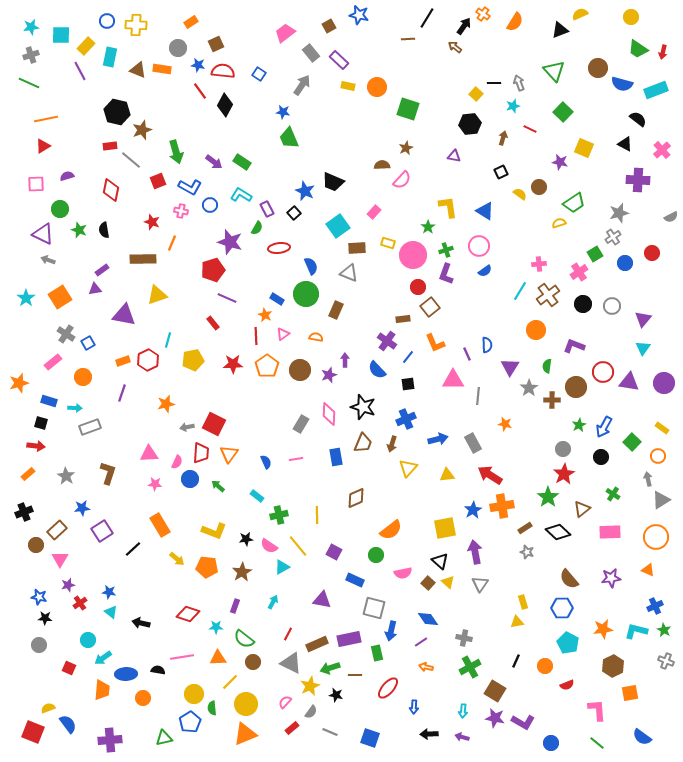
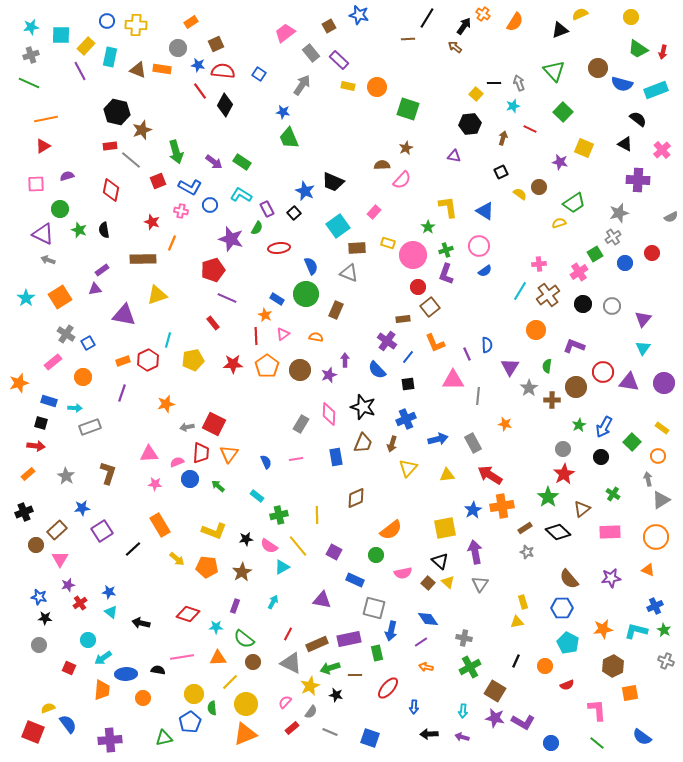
purple star at (230, 242): moved 1 px right, 3 px up
pink semicircle at (177, 462): rotated 136 degrees counterclockwise
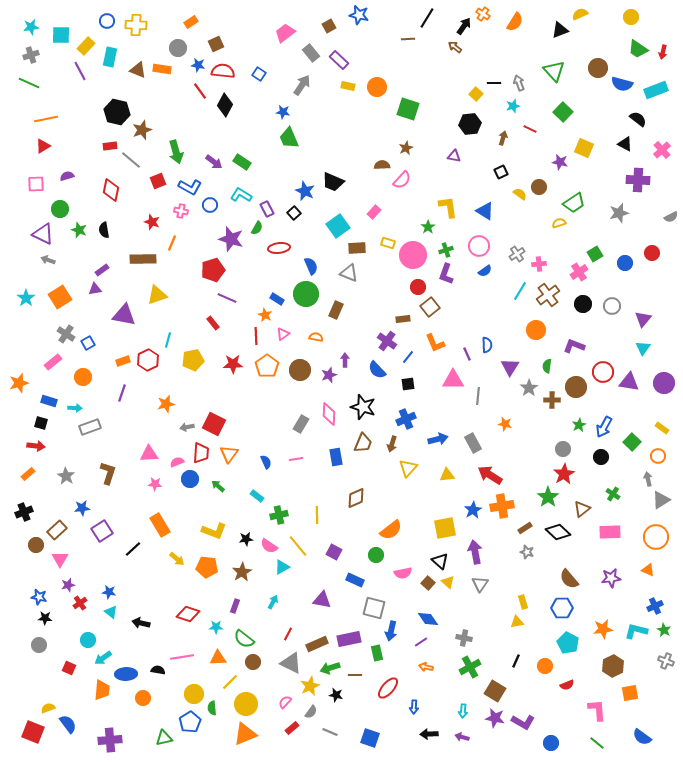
gray cross at (613, 237): moved 96 px left, 17 px down
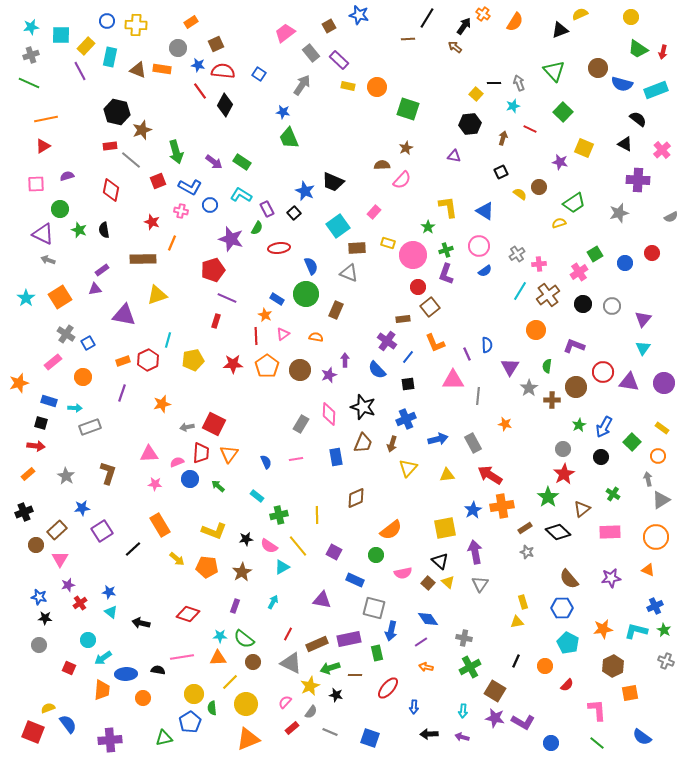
red rectangle at (213, 323): moved 3 px right, 2 px up; rotated 56 degrees clockwise
orange star at (166, 404): moved 4 px left
cyan star at (216, 627): moved 4 px right, 9 px down
red semicircle at (567, 685): rotated 24 degrees counterclockwise
orange triangle at (245, 734): moved 3 px right, 5 px down
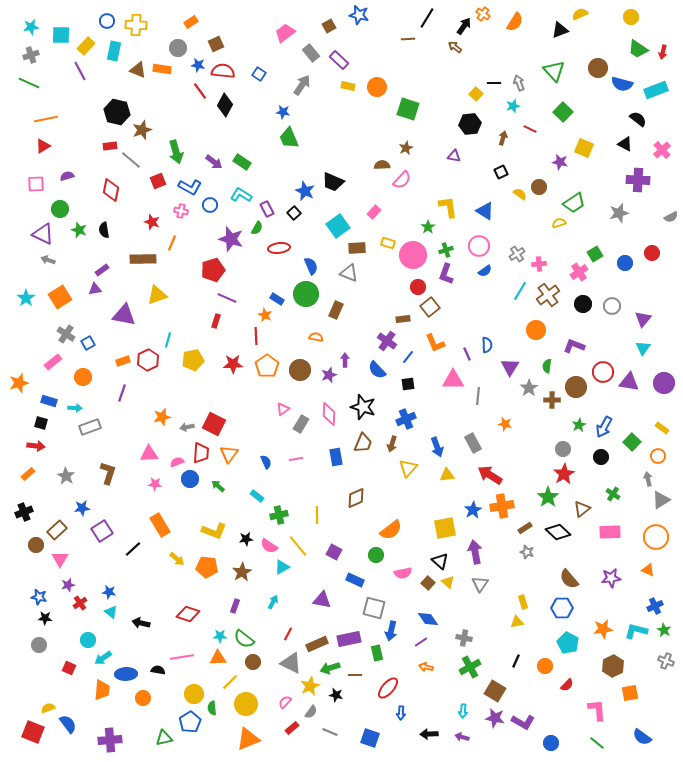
cyan rectangle at (110, 57): moved 4 px right, 6 px up
pink triangle at (283, 334): moved 75 px down
orange star at (162, 404): moved 13 px down
blue arrow at (438, 439): moved 1 px left, 8 px down; rotated 84 degrees clockwise
blue arrow at (414, 707): moved 13 px left, 6 px down
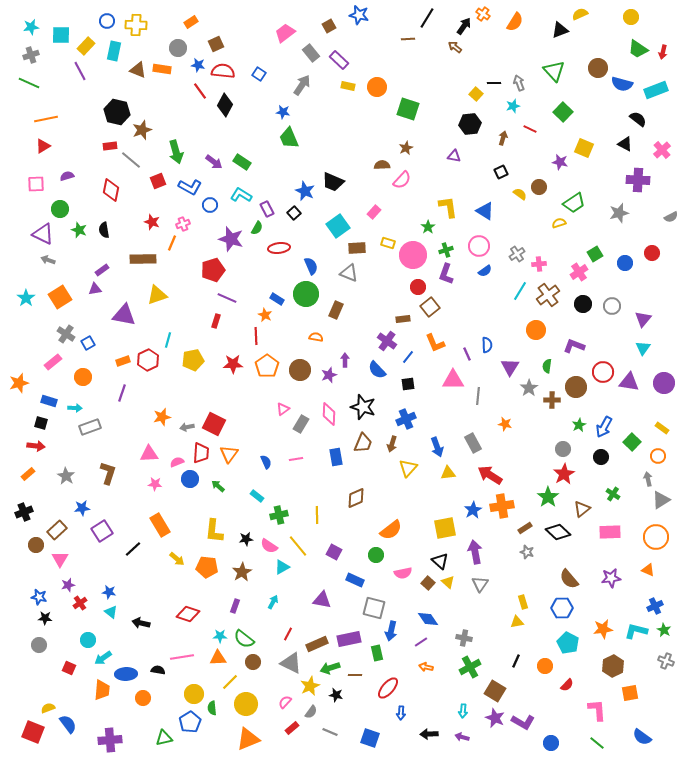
pink cross at (181, 211): moved 2 px right, 13 px down; rotated 32 degrees counterclockwise
yellow triangle at (447, 475): moved 1 px right, 2 px up
yellow L-shape at (214, 531): rotated 75 degrees clockwise
purple star at (495, 718): rotated 12 degrees clockwise
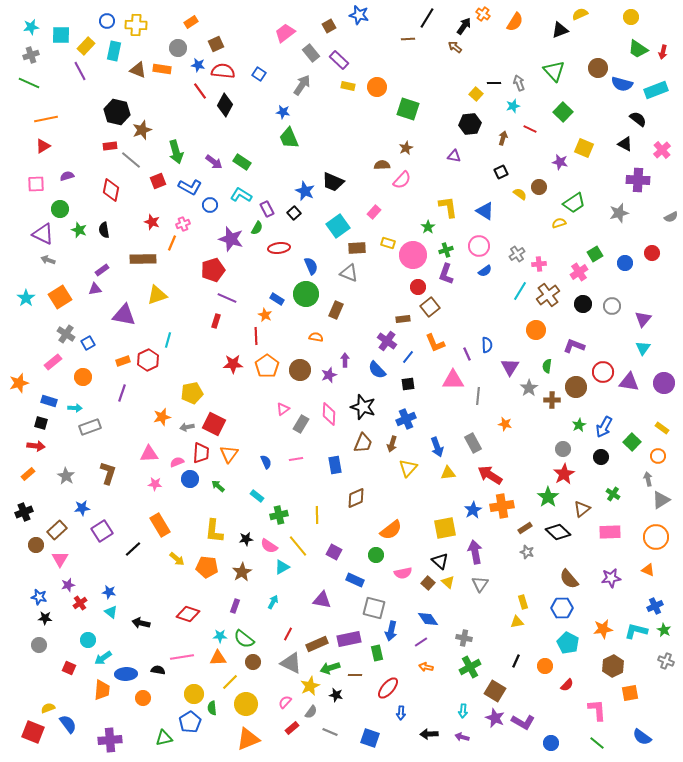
yellow pentagon at (193, 360): moved 1 px left, 33 px down
blue rectangle at (336, 457): moved 1 px left, 8 px down
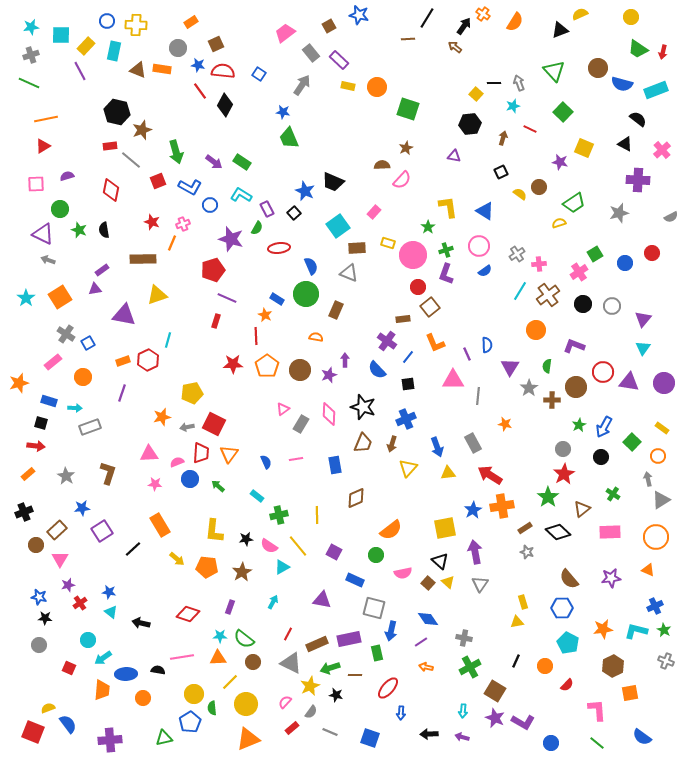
purple rectangle at (235, 606): moved 5 px left, 1 px down
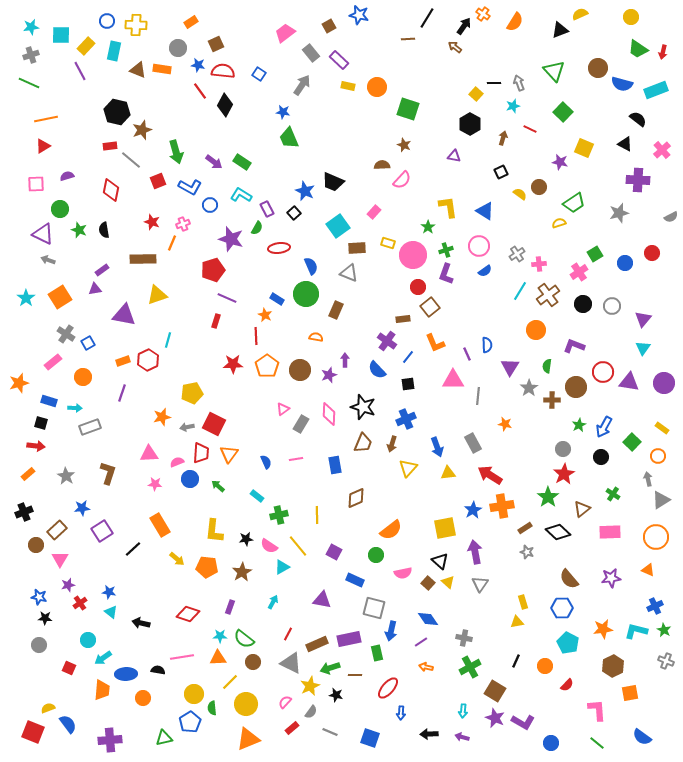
black hexagon at (470, 124): rotated 25 degrees counterclockwise
brown star at (406, 148): moved 2 px left, 3 px up; rotated 24 degrees counterclockwise
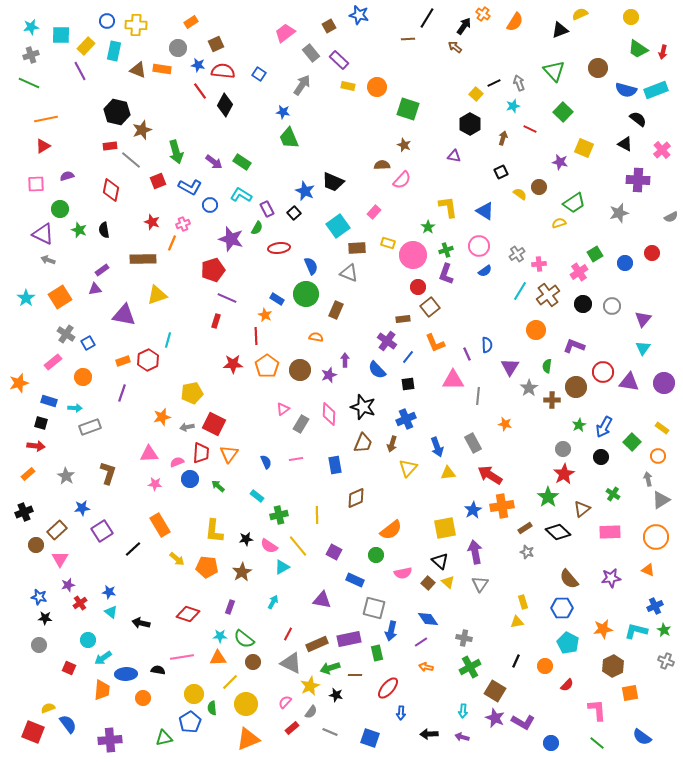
black line at (494, 83): rotated 24 degrees counterclockwise
blue semicircle at (622, 84): moved 4 px right, 6 px down
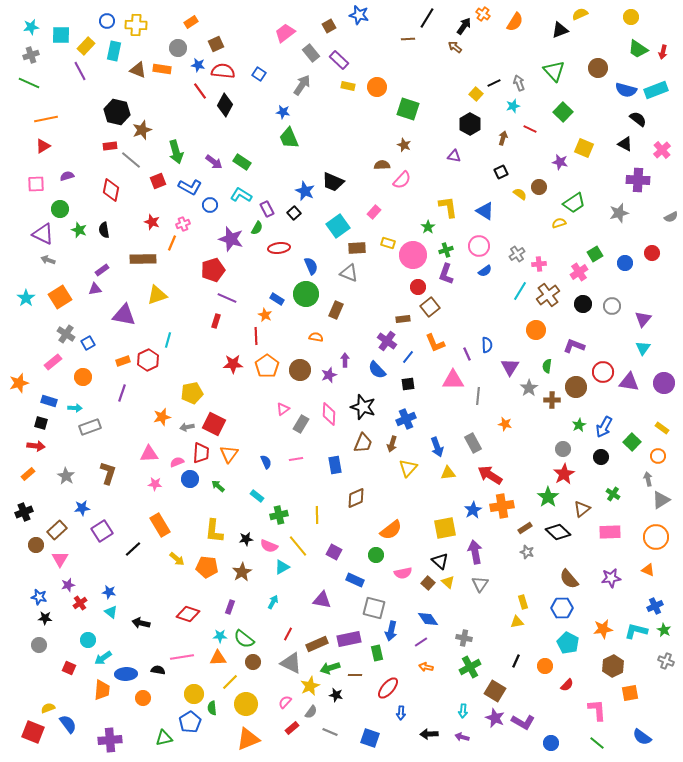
pink semicircle at (269, 546): rotated 12 degrees counterclockwise
